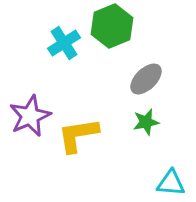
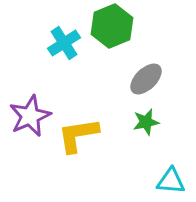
cyan triangle: moved 2 px up
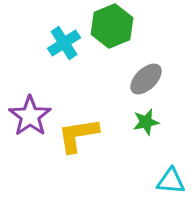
purple star: rotated 12 degrees counterclockwise
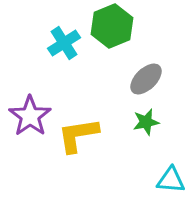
cyan triangle: moved 1 px up
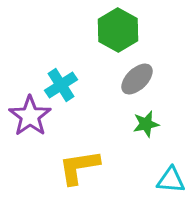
green hexagon: moved 6 px right, 4 px down; rotated 9 degrees counterclockwise
cyan cross: moved 3 px left, 42 px down
gray ellipse: moved 9 px left
green star: moved 2 px down
yellow L-shape: moved 1 px right, 32 px down
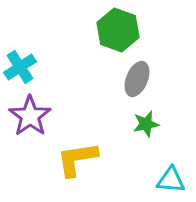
green hexagon: rotated 9 degrees counterclockwise
gray ellipse: rotated 24 degrees counterclockwise
cyan cross: moved 41 px left, 18 px up
yellow L-shape: moved 2 px left, 8 px up
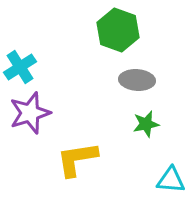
gray ellipse: moved 1 px down; rotated 72 degrees clockwise
purple star: moved 3 px up; rotated 18 degrees clockwise
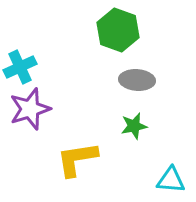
cyan cross: rotated 8 degrees clockwise
purple star: moved 4 px up
green star: moved 12 px left, 2 px down
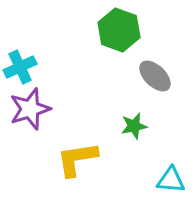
green hexagon: moved 1 px right
gray ellipse: moved 18 px right, 4 px up; rotated 40 degrees clockwise
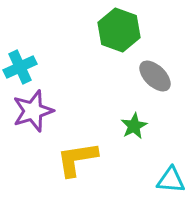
purple star: moved 3 px right, 2 px down
green star: rotated 16 degrees counterclockwise
